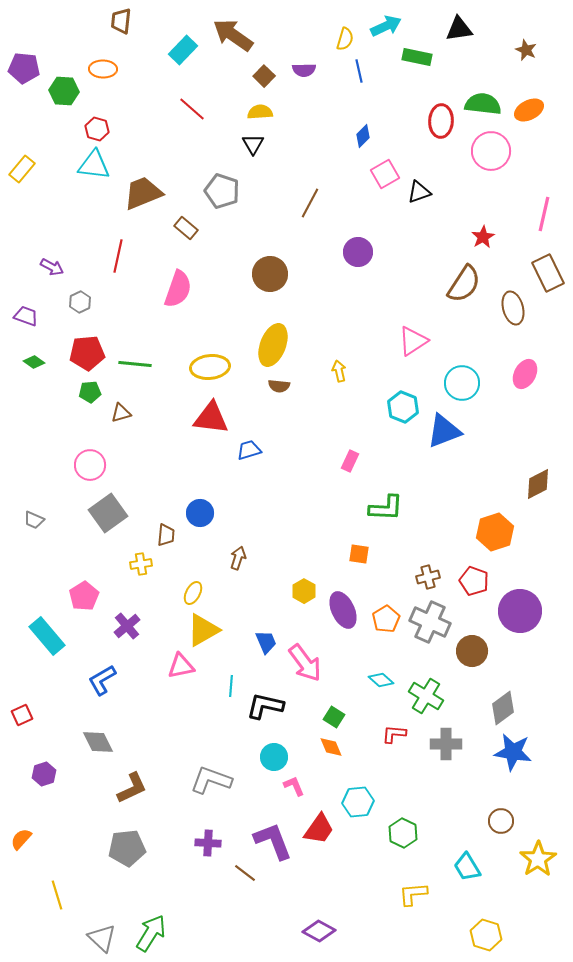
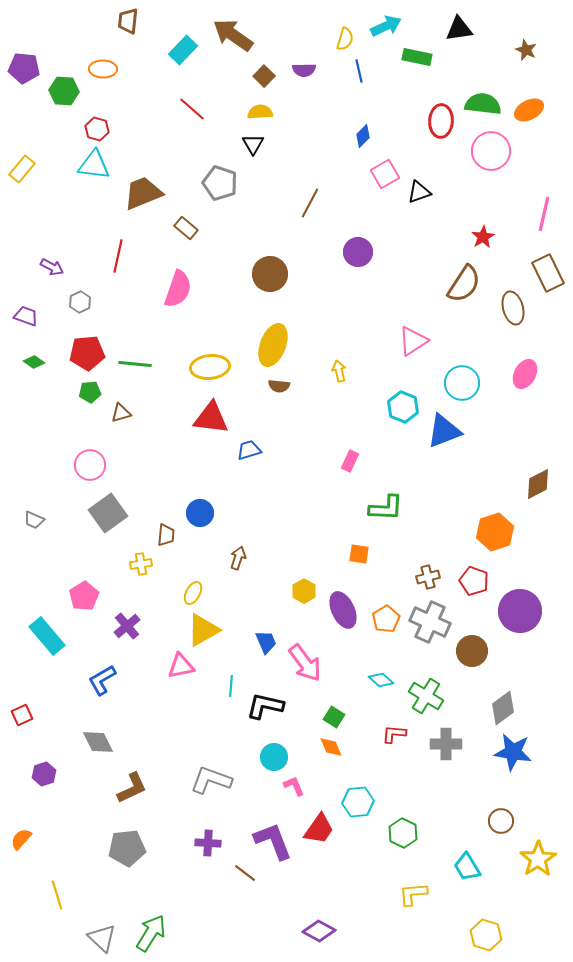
brown trapezoid at (121, 21): moved 7 px right
gray pentagon at (222, 191): moved 2 px left, 8 px up
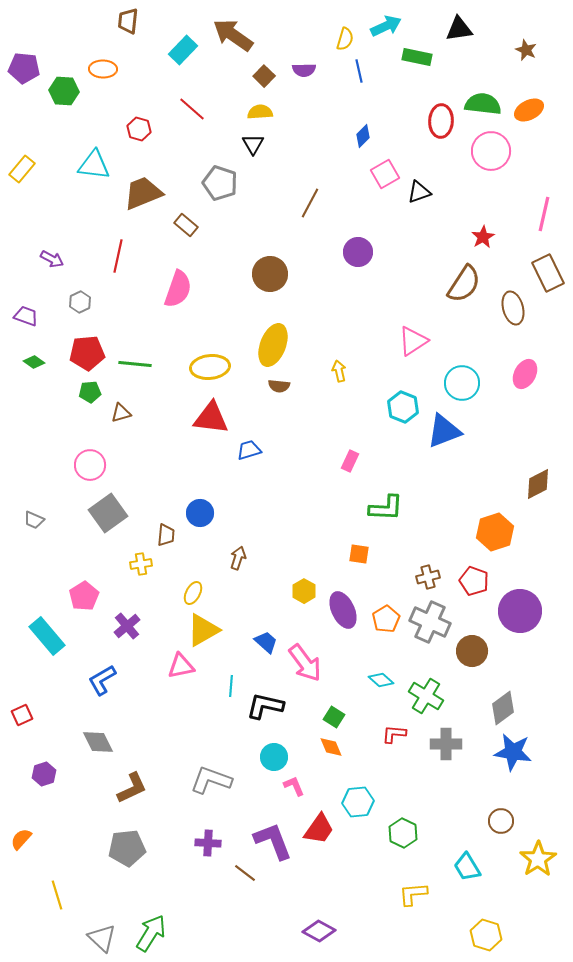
red hexagon at (97, 129): moved 42 px right
brown rectangle at (186, 228): moved 3 px up
purple arrow at (52, 267): moved 8 px up
blue trapezoid at (266, 642): rotated 25 degrees counterclockwise
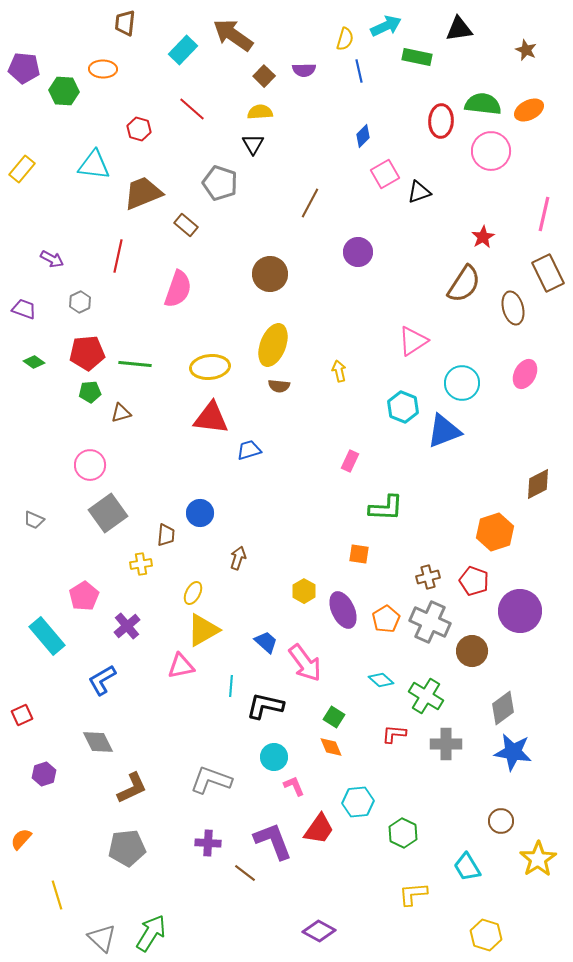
brown trapezoid at (128, 21): moved 3 px left, 2 px down
purple trapezoid at (26, 316): moved 2 px left, 7 px up
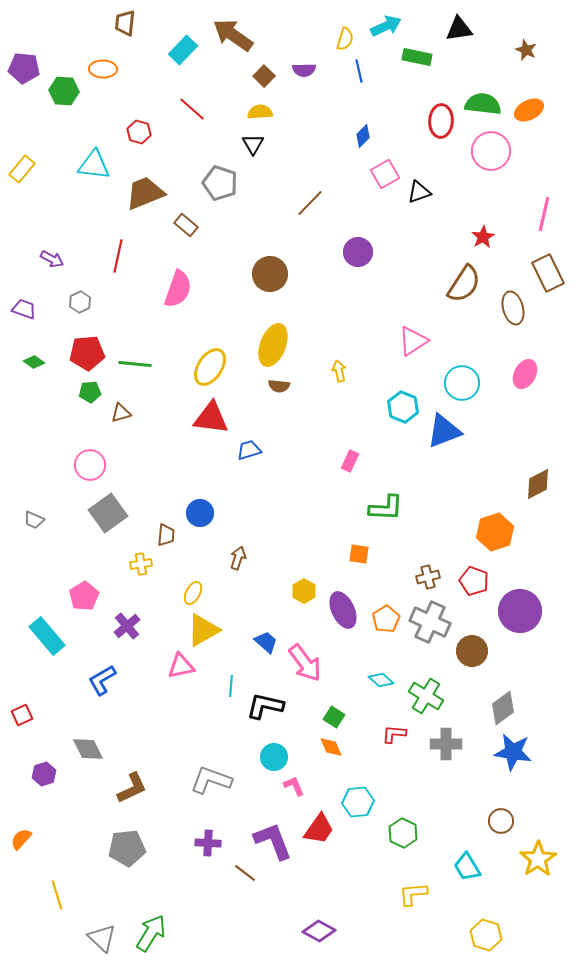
red hexagon at (139, 129): moved 3 px down
brown trapezoid at (143, 193): moved 2 px right
brown line at (310, 203): rotated 16 degrees clockwise
yellow ellipse at (210, 367): rotated 51 degrees counterclockwise
gray diamond at (98, 742): moved 10 px left, 7 px down
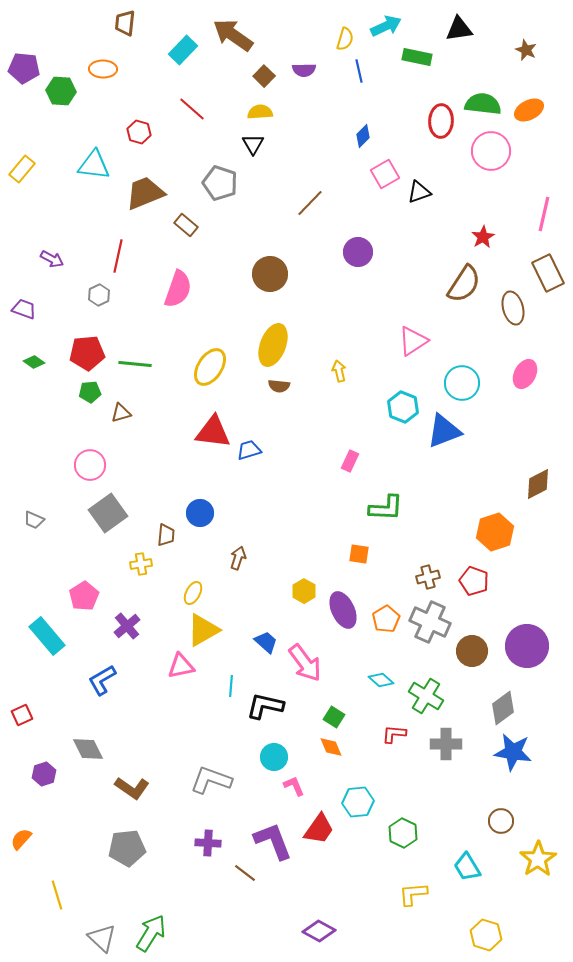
green hexagon at (64, 91): moved 3 px left
gray hexagon at (80, 302): moved 19 px right, 7 px up
red triangle at (211, 418): moved 2 px right, 14 px down
purple circle at (520, 611): moved 7 px right, 35 px down
brown L-shape at (132, 788): rotated 60 degrees clockwise
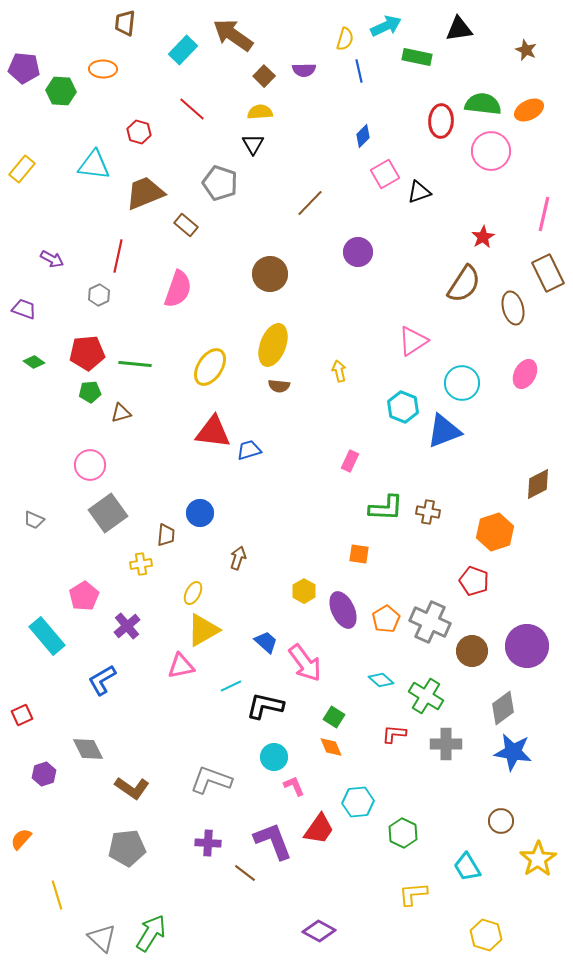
brown cross at (428, 577): moved 65 px up; rotated 25 degrees clockwise
cyan line at (231, 686): rotated 60 degrees clockwise
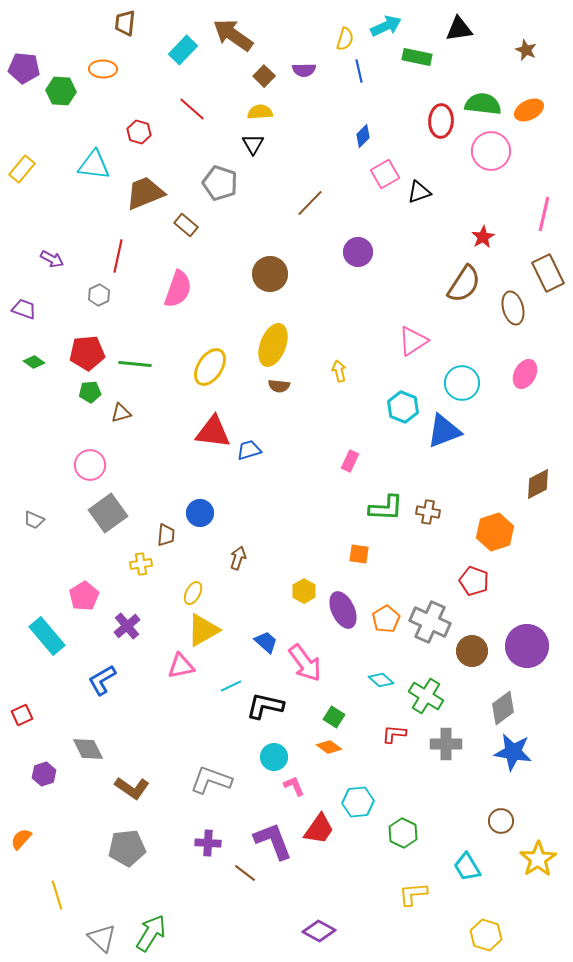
orange diamond at (331, 747): moved 2 px left; rotated 30 degrees counterclockwise
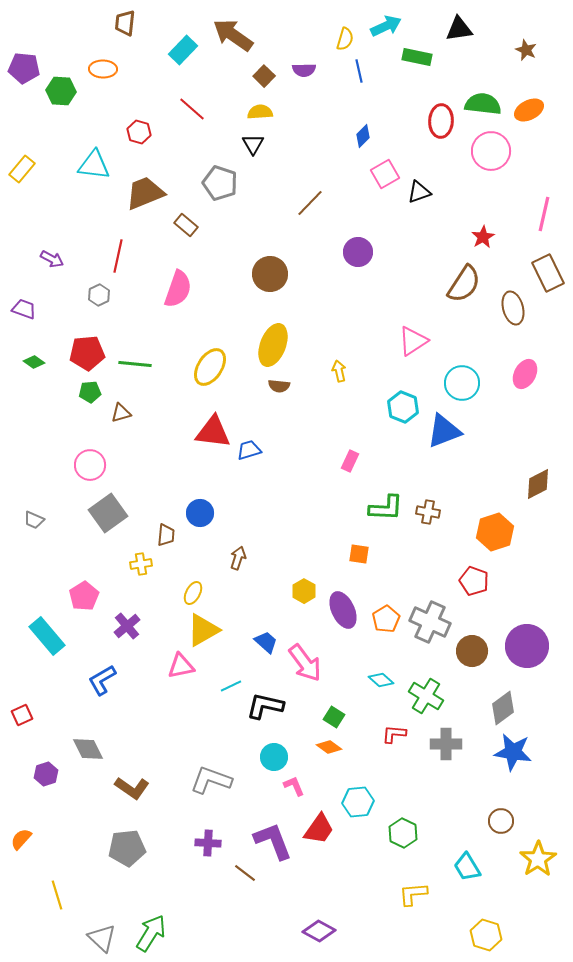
purple hexagon at (44, 774): moved 2 px right
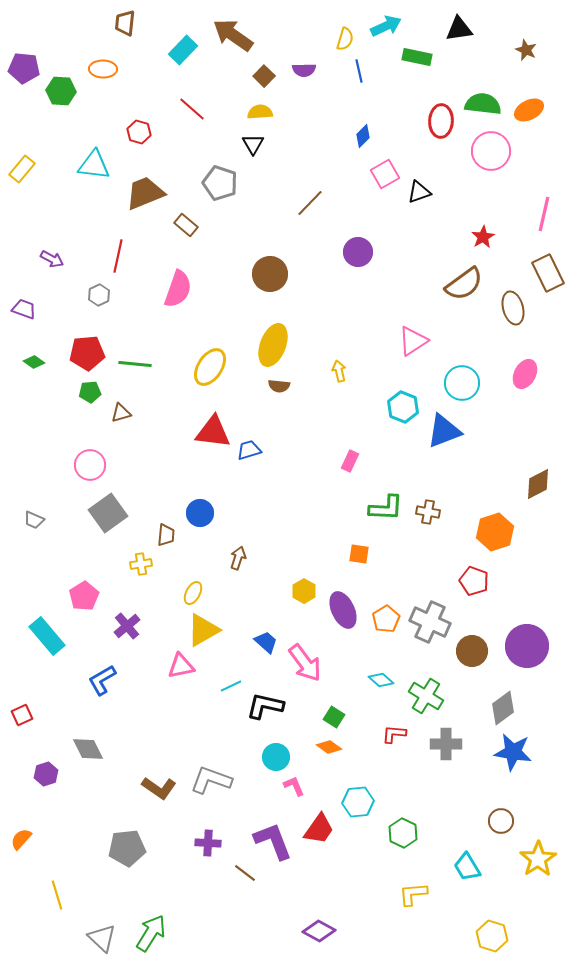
brown semicircle at (464, 284): rotated 21 degrees clockwise
cyan circle at (274, 757): moved 2 px right
brown L-shape at (132, 788): moved 27 px right
yellow hexagon at (486, 935): moved 6 px right, 1 px down
